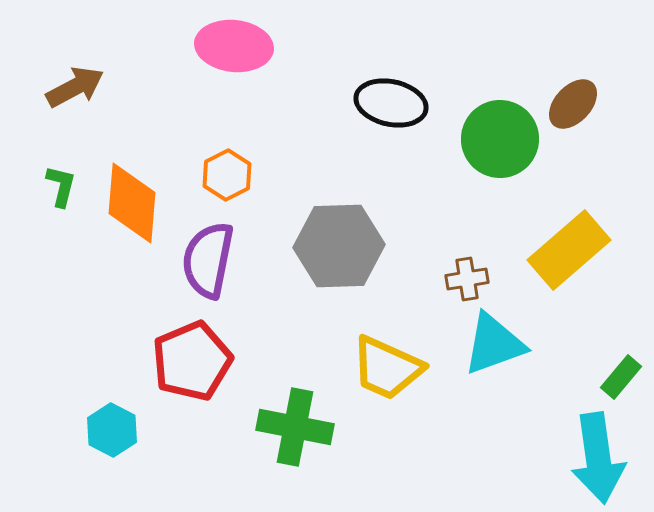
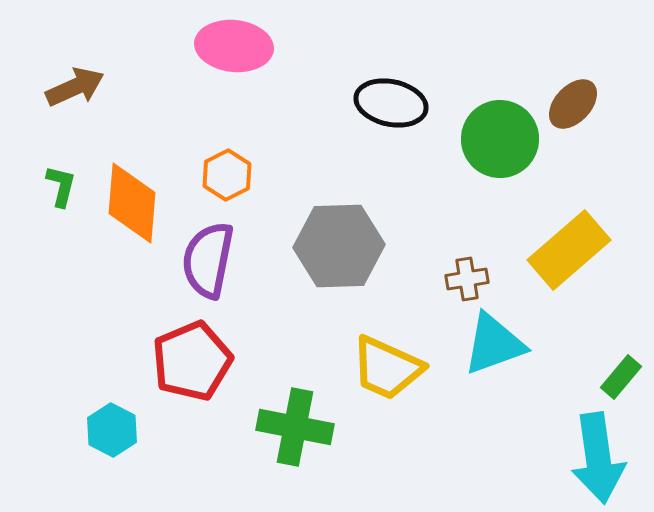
brown arrow: rotated 4 degrees clockwise
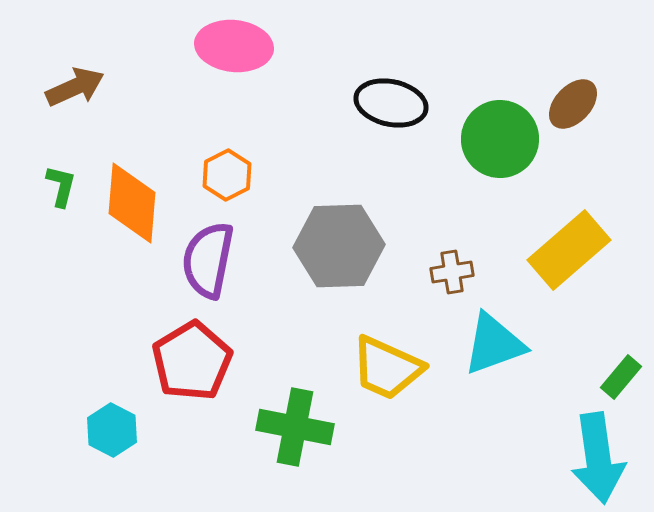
brown cross: moved 15 px left, 7 px up
red pentagon: rotated 8 degrees counterclockwise
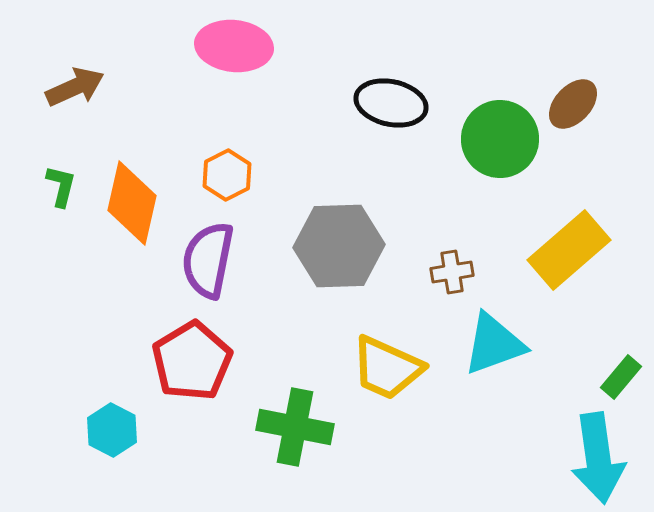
orange diamond: rotated 8 degrees clockwise
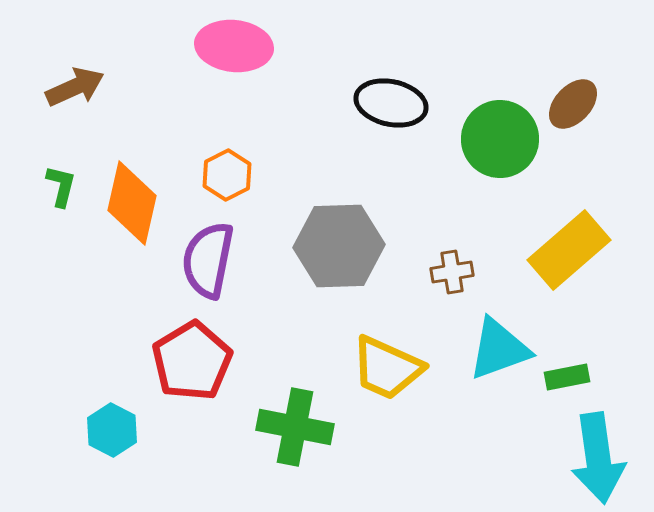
cyan triangle: moved 5 px right, 5 px down
green rectangle: moved 54 px left; rotated 39 degrees clockwise
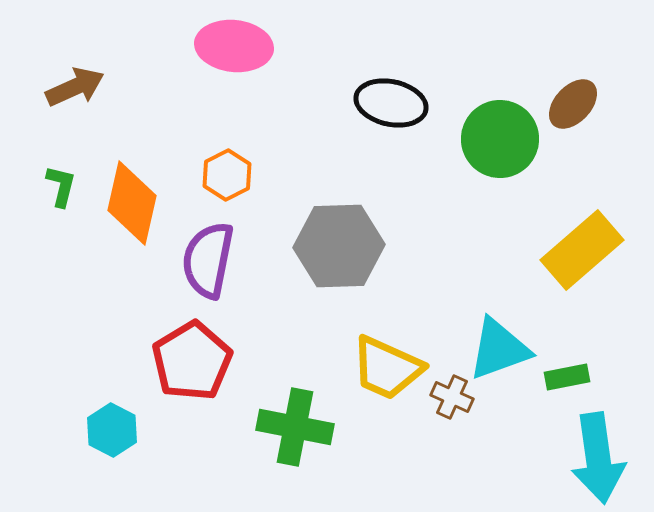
yellow rectangle: moved 13 px right
brown cross: moved 125 px down; rotated 33 degrees clockwise
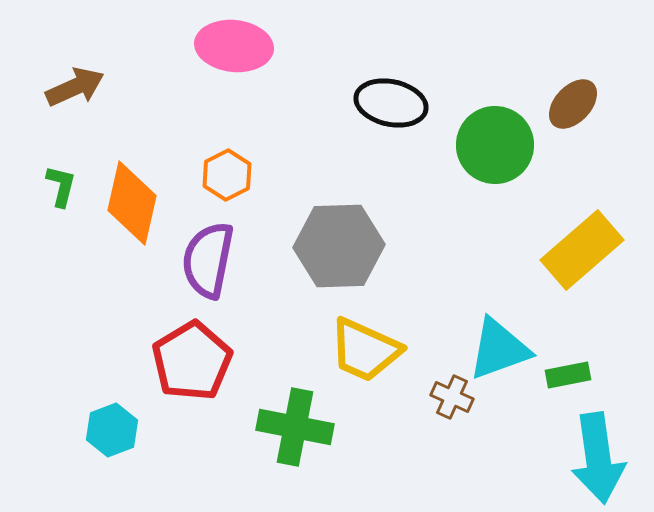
green circle: moved 5 px left, 6 px down
yellow trapezoid: moved 22 px left, 18 px up
green rectangle: moved 1 px right, 2 px up
cyan hexagon: rotated 12 degrees clockwise
